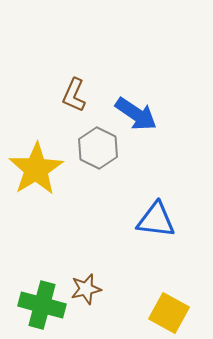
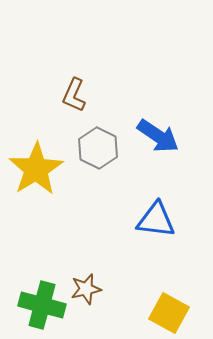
blue arrow: moved 22 px right, 22 px down
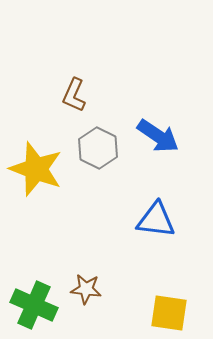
yellow star: rotated 20 degrees counterclockwise
brown star: rotated 20 degrees clockwise
green cross: moved 8 px left; rotated 9 degrees clockwise
yellow square: rotated 21 degrees counterclockwise
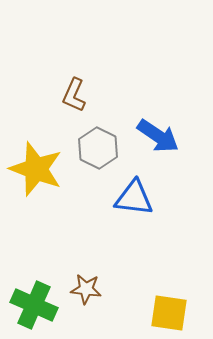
blue triangle: moved 22 px left, 22 px up
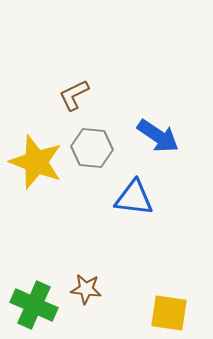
brown L-shape: rotated 40 degrees clockwise
gray hexagon: moved 6 px left; rotated 21 degrees counterclockwise
yellow star: moved 7 px up
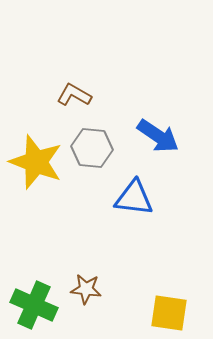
brown L-shape: rotated 56 degrees clockwise
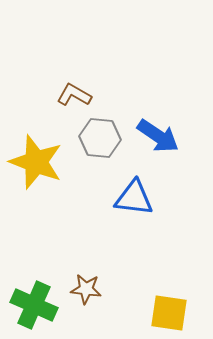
gray hexagon: moved 8 px right, 10 px up
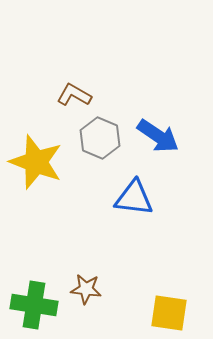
gray hexagon: rotated 18 degrees clockwise
green cross: rotated 15 degrees counterclockwise
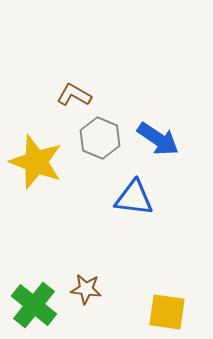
blue arrow: moved 3 px down
green cross: rotated 30 degrees clockwise
yellow square: moved 2 px left, 1 px up
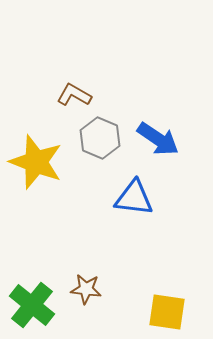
green cross: moved 2 px left
